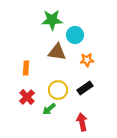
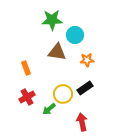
orange rectangle: rotated 24 degrees counterclockwise
yellow circle: moved 5 px right, 4 px down
red cross: rotated 14 degrees clockwise
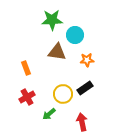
green arrow: moved 5 px down
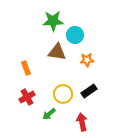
green star: moved 1 px right, 1 px down
black rectangle: moved 4 px right, 3 px down
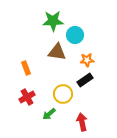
black rectangle: moved 4 px left, 11 px up
